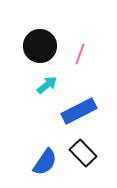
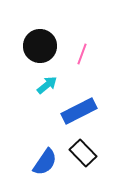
pink line: moved 2 px right
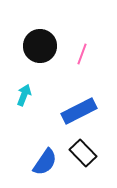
cyan arrow: moved 23 px left, 10 px down; rotated 30 degrees counterclockwise
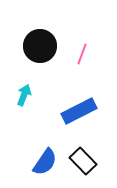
black rectangle: moved 8 px down
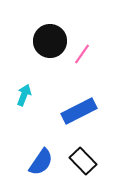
black circle: moved 10 px right, 5 px up
pink line: rotated 15 degrees clockwise
blue semicircle: moved 4 px left
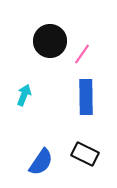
blue rectangle: moved 7 px right, 14 px up; rotated 64 degrees counterclockwise
black rectangle: moved 2 px right, 7 px up; rotated 20 degrees counterclockwise
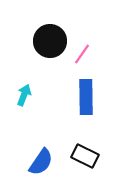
black rectangle: moved 2 px down
